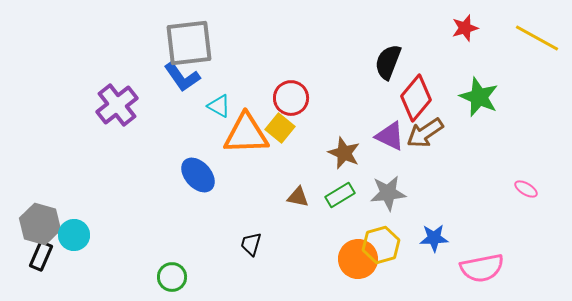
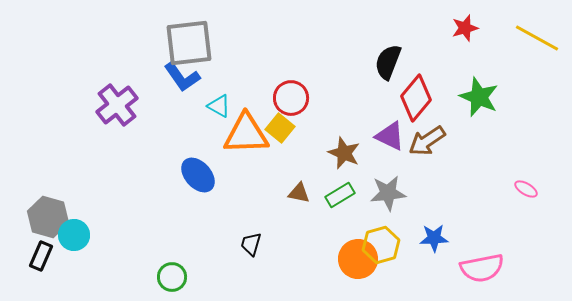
brown arrow: moved 2 px right, 8 px down
brown triangle: moved 1 px right, 4 px up
gray hexagon: moved 8 px right, 7 px up
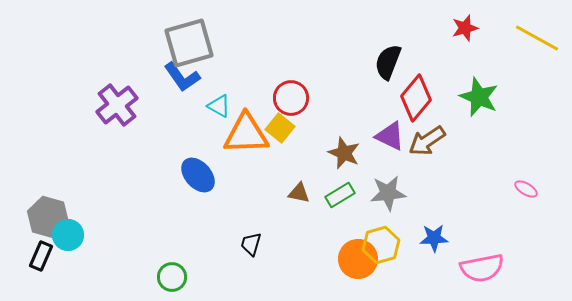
gray square: rotated 9 degrees counterclockwise
cyan circle: moved 6 px left
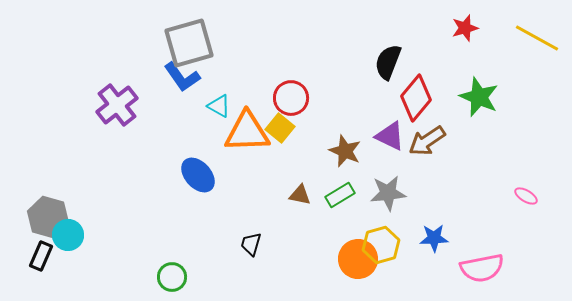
orange triangle: moved 1 px right, 2 px up
brown star: moved 1 px right, 2 px up
pink ellipse: moved 7 px down
brown triangle: moved 1 px right, 2 px down
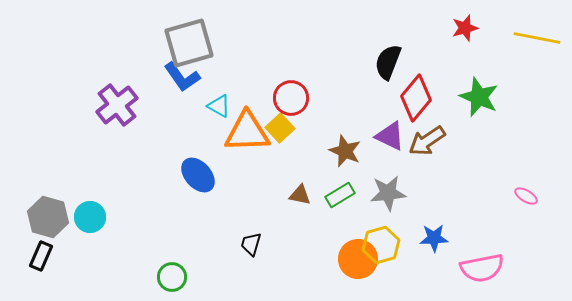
yellow line: rotated 18 degrees counterclockwise
yellow square: rotated 8 degrees clockwise
cyan circle: moved 22 px right, 18 px up
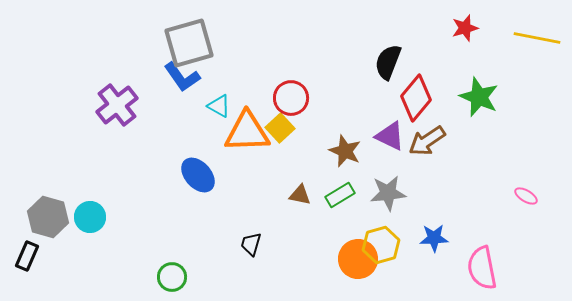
black rectangle: moved 14 px left
pink semicircle: rotated 90 degrees clockwise
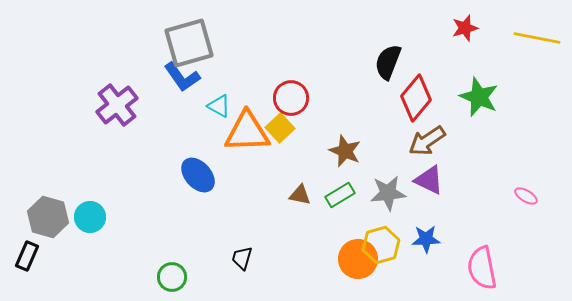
purple triangle: moved 39 px right, 44 px down
blue star: moved 8 px left, 1 px down
black trapezoid: moved 9 px left, 14 px down
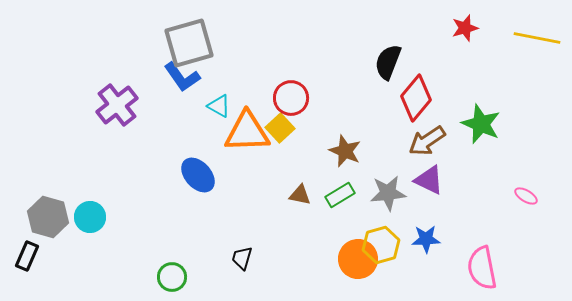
green star: moved 2 px right, 27 px down
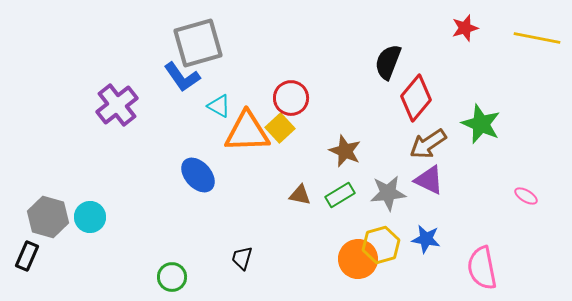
gray square: moved 9 px right
brown arrow: moved 1 px right, 3 px down
blue star: rotated 12 degrees clockwise
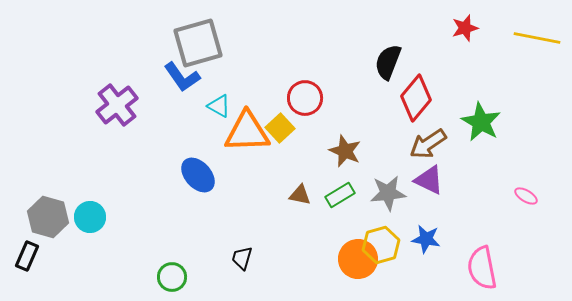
red circle: moved 14 px right
green star: moved 2 px up; rotated 6 degrees clockwise
